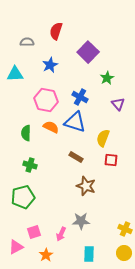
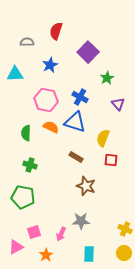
green pentagon: rotated 25 degrees clockwise
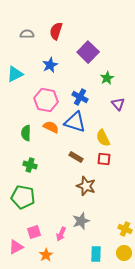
gray semicircle: moved 8 px up
cyan triangle: rotated 24 degrees counterclockwise
yellow semicircle: rotated 48 degrees counterclockwise
red square: moved 7 px left, 1 px up
gray star: rotated 18 degrees counterclockwise
cyan rectangle: moved 7 px right
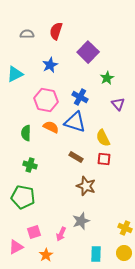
yellow cross: moved 1 px up
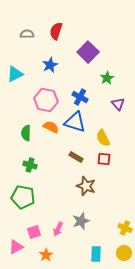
pink arrow: moved 3 px left, 5 px up
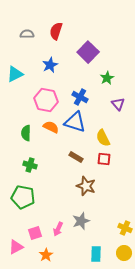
pink square: moved 1 px right, 1 px down
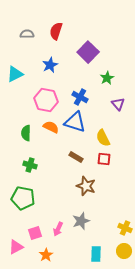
green pentagon: moved 1 px down
yellow circle: moved 2 px up
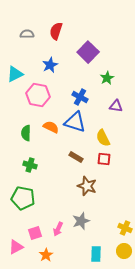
pink hexagon: moved 8 px left, 5 px up
purple triangle: moved 2 px left, 2 px down; rotated 40 degrees counterclockwise
brown star: moved 1 px right
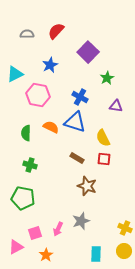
red semicircle: rotated 24 degrees clockwise
brown rectangle: moved 1 px right, 1 px down
